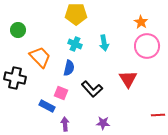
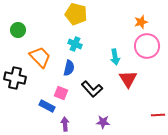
yellow pentagon: rotated 15 degrees clockwise
orange star: rotated 24 degrees clockwise
cyan arrow: moved 11 px right, 14 px down
purple star: moved 1 px up
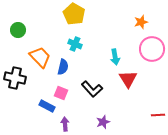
yellow pentagon: moved 2 px left; rotated 15 degrees clockwise
pink circle: moved 5 px right, 3 px down
blue semicircle: moved 6 px left, 1 px up
purple star: rotated 24 degrees counterclockwise
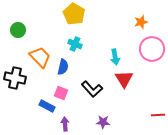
red triangle: moved 4 px left
purple star: rotated 24 degrees clockwise
